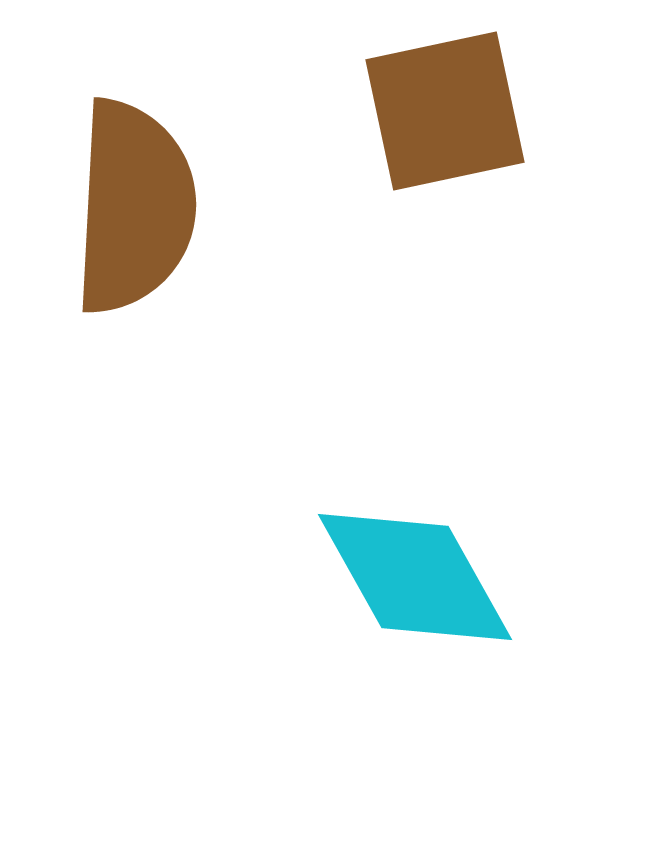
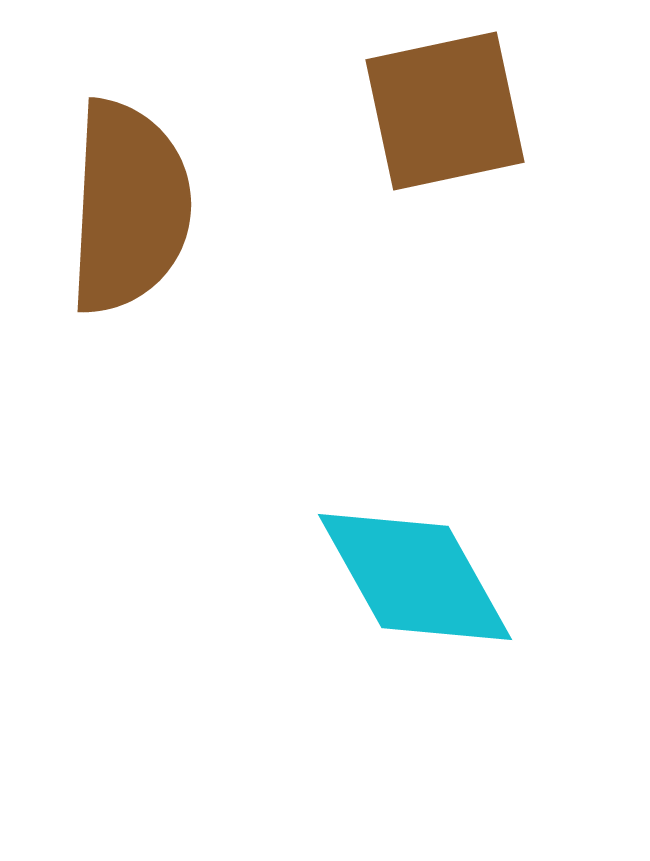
brown semicircle: moved 5 px left
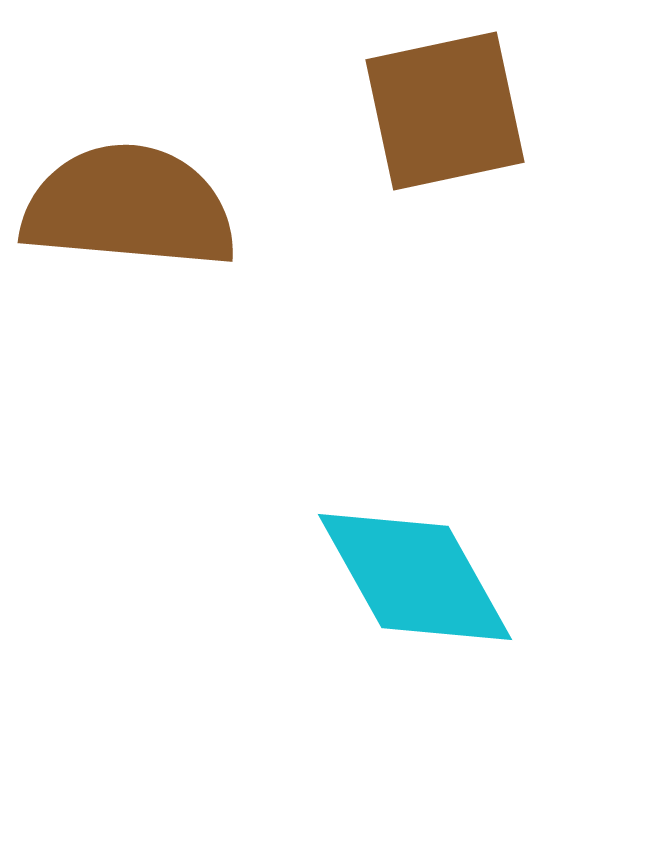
brown semicircle: rotated 88 degrees counterclockwise
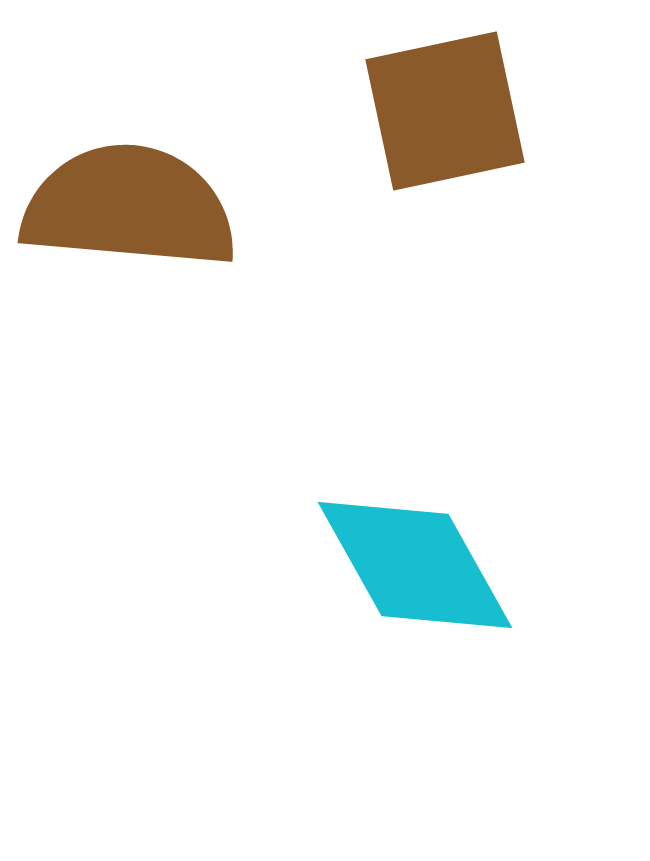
cyan diamond: moved 12 px up
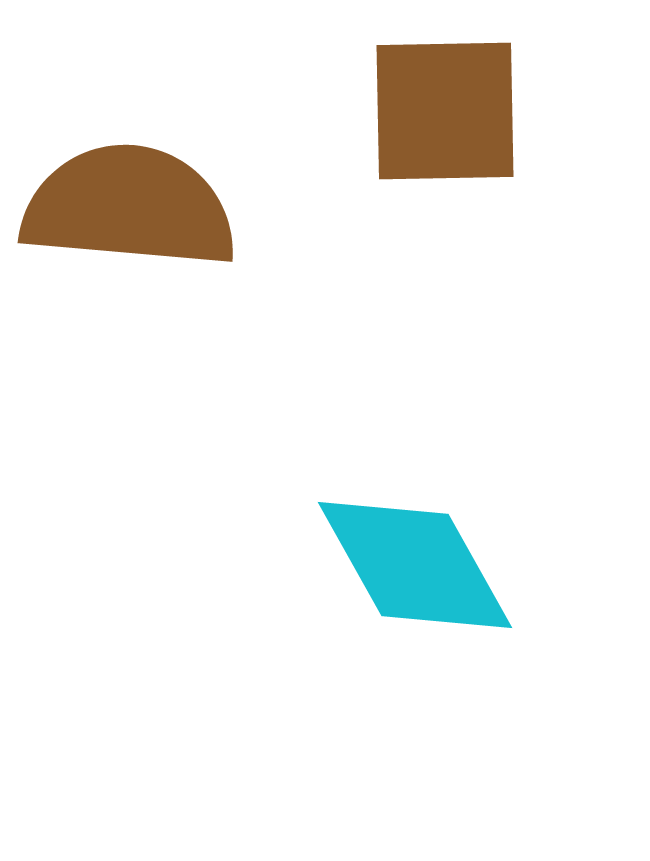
brown square: rotated 11 degrees clockwise
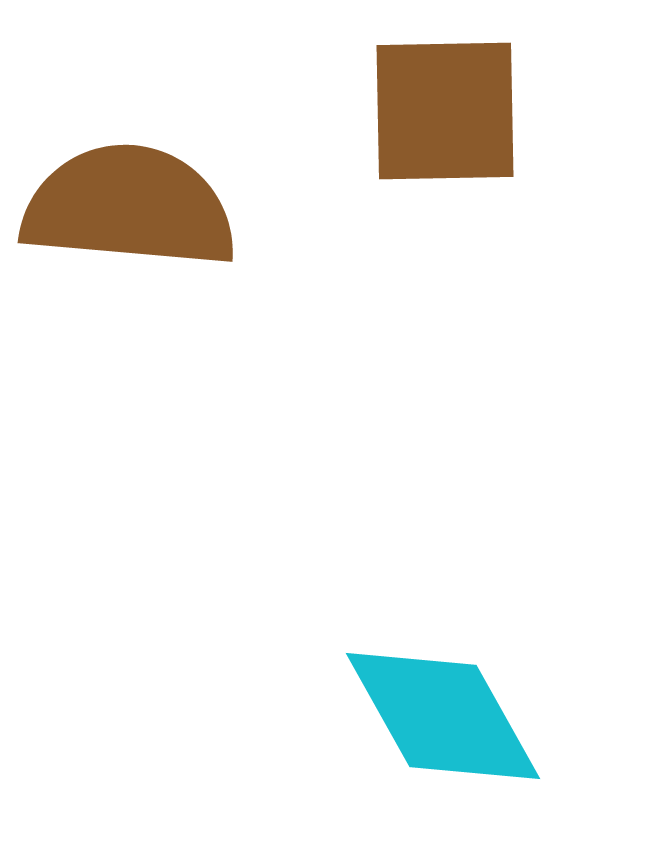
cyan diamond: moved 28 px right, 151 px down
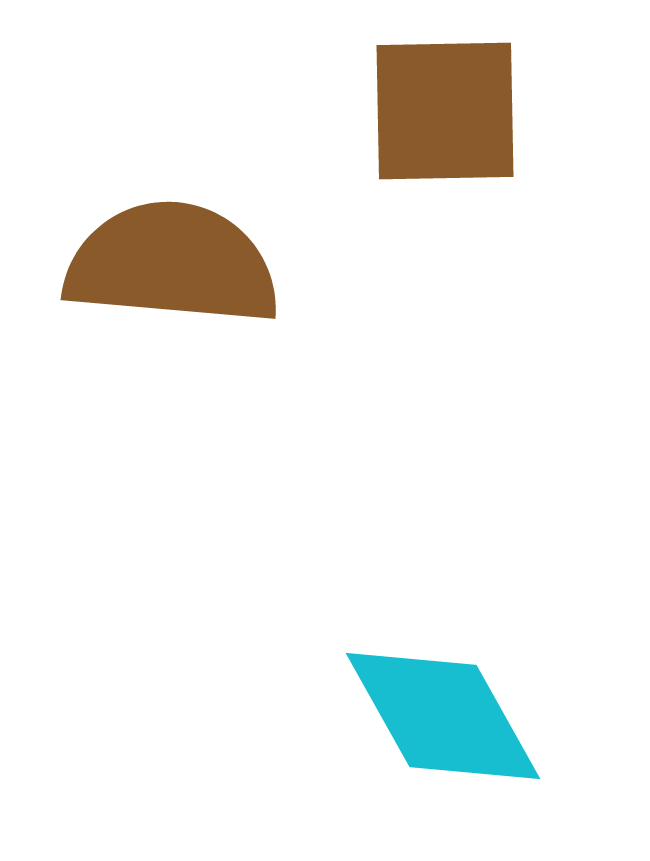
brown semicircle: moved 43 px right, 57 px down
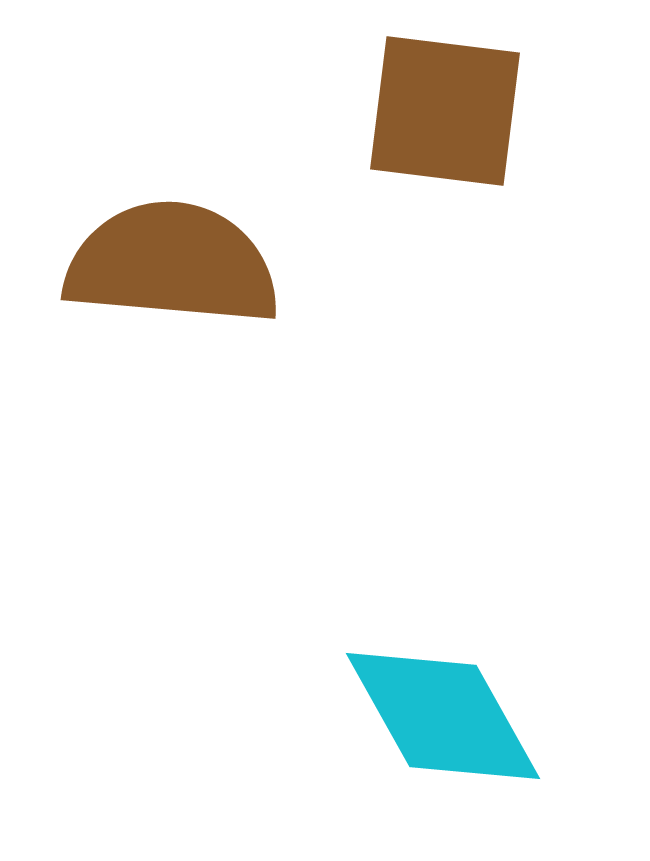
brown square: rotated 8 degrees clockwise
